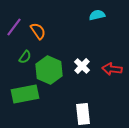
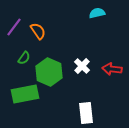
cyan semicircle: moved 2 px up
green semicircle: moved 1 px left, 1 px down
green hexagon: moved 2 px down
white rectangle: moved 3 px right, 1 px up
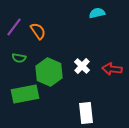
green semicircle: moved 5 px left; rotated 64 degrees clockwise
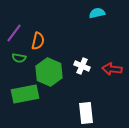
purple line: moved 6 px down
orange semicircle: moved 10 px down; rotated 48 degrees clockwise
white cross: rotated 21 degrees counterclockwise
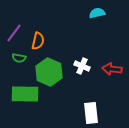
green rectangle: rotated 12 degrees clockwise
white rectangle: moved 5 px right
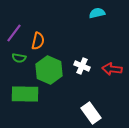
green hexagon: moved 2 px up
white rectangle: rotated 30 degrees counterclockwise
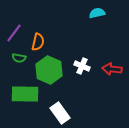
orange semicircle: moved 1 px down
white rectangle: moved 31 px left
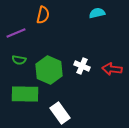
purple line: moved 2 px right; rotated 30 degrees clockwise
orange semicircle: moved 5 px right, 27 px up
green semicircle: moved 2 px down
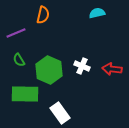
green semicircle: rotated 48 degrees clockwise
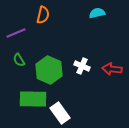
green rectangle: moved 8 px right, 5 px down
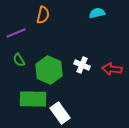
white cross: moved 1 px up
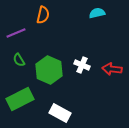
green rectangle: moved 13 px left; rotated 28 degrees counterclockwise
white rectangle: rotated 25 degrees counterclockwise
